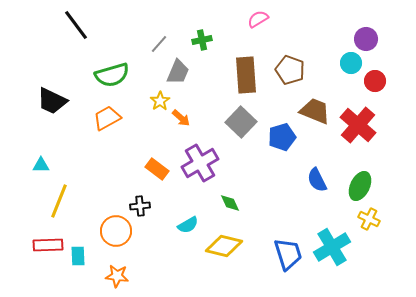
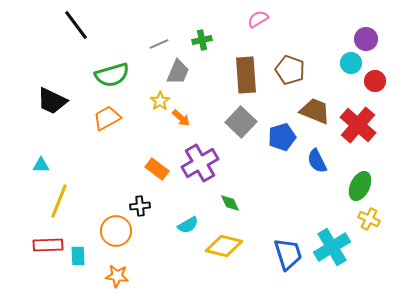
gray line: rotated 24 degrees clockwise
blue semicircle: moved 19 px up
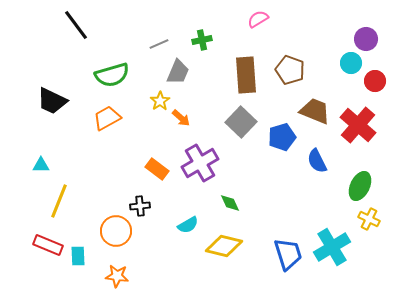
red rectangle: rotated 24 degrees clockwise
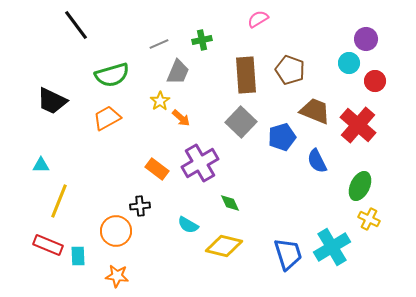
cyan circle: moved 2 px left
cyan semicircle: rotated 60 degrees clockwise
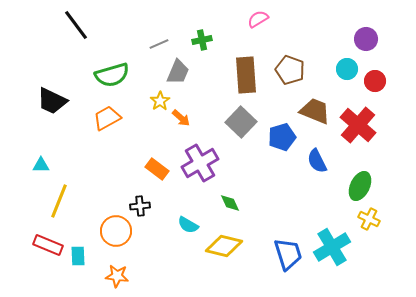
cyan circle: moved 2 px left, 6 px down
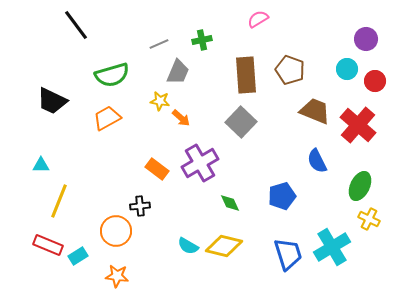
yellow star: rotated 30 degrees counterclockwise
blue pentagon: moved 59 px down
cyan semicircle: moved 21 px down
cyan rectangle: rotated 60 degrees clockwise
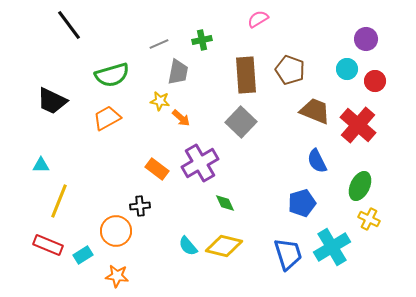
black line: moved 7 px left
gray trapezoid: rotated 12 degrees counterclockwise
blue pentagon: moved 20 px right, 7 px down
green diamond: moved 5 px left
cyan semicircle: rotated 20 degrees clockwise
cyan rectangle: moved 5 px right, 1 px up
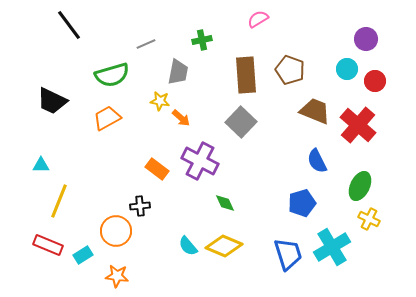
gray line: moved 13 px left
purple cross: moved 2 px up; rotated 33 degrees counterclockwise
yellow diamond: rotated 9 degrees clockwise
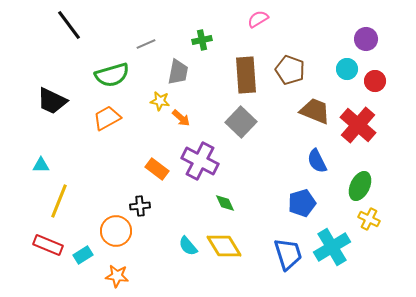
yellow diamond: rotated 36 degrees clockwise
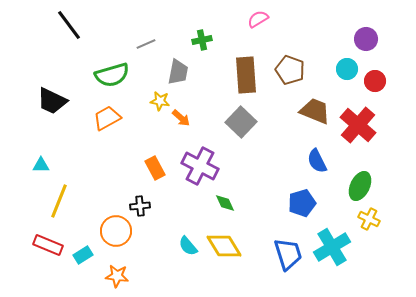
purple cross: moved 5 px down
orange rectangle: moved 2 px left, 1 px up; rotated 25 degrees clockwise
